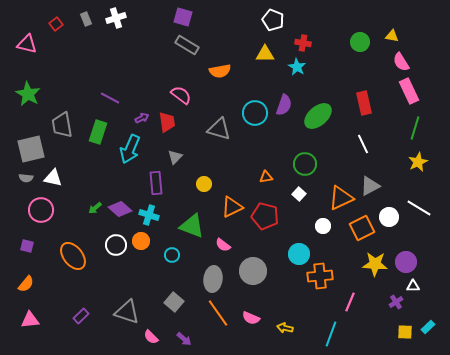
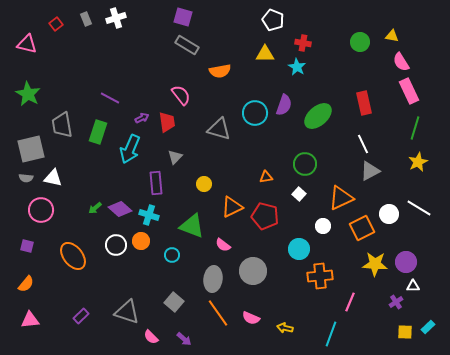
pink semicircle at (181, 95): rotated 15 degrees clockwise
gray triangle at (370, 186): moved 15 px up
white circle at (389, 217): moved 3 px up
cyan circle at (299, 254): moved 5 px up
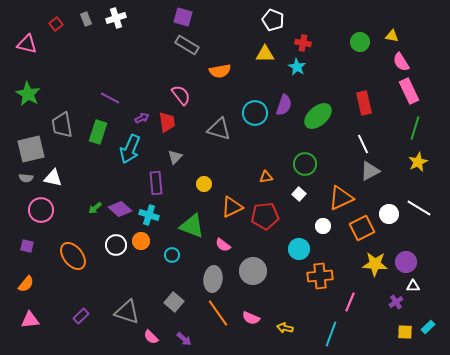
red pentagon at (265, 216): rotated 20 degrees counterclockwise
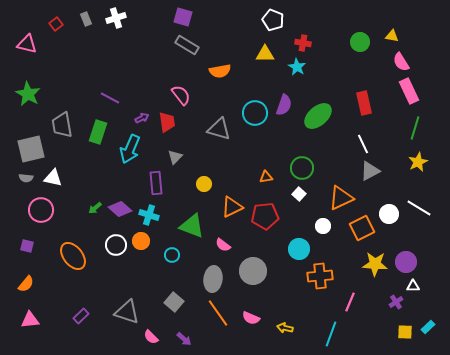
green circle at (305, 164): moved 3 px left, 4 px down
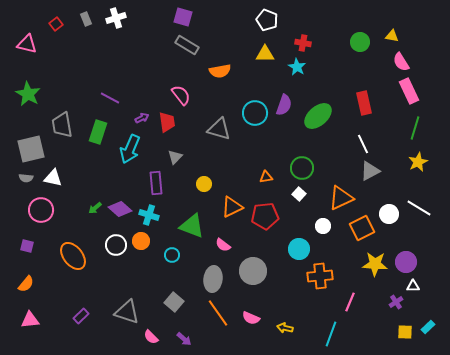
white pentagon at (273, 20): moved 6 px left
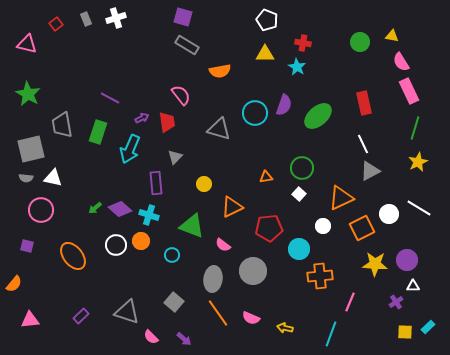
red pentagon at (265, 216): moved 4 px right, 12 px down
purple circle at (406, 262): moved 1 px right, 2 px up
orange semicircle at (26, 284): moved 12 px left
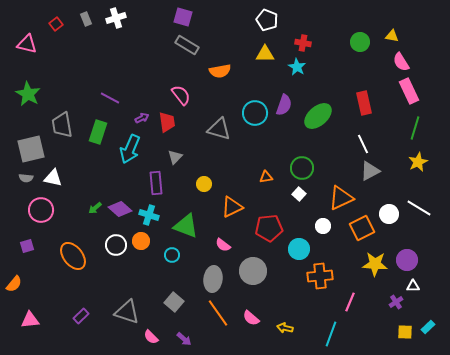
green triangle at (192, 226): moved 6 px left
purple square at (27, 246): rotated 32 degrees counterclockwise
pink semicircle at (251, 318): rotated 18 degrees clockwise
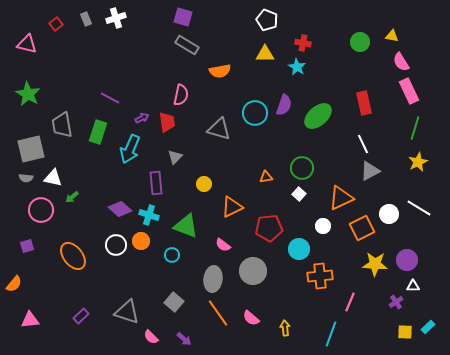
pink semicircle at (181, 95): rotated 50 degrees clockwise
green arrow at (95, 208): moved 23 px left, 11 px up
yellow arrow at (285, 328): rotated 70 degrees clockwise
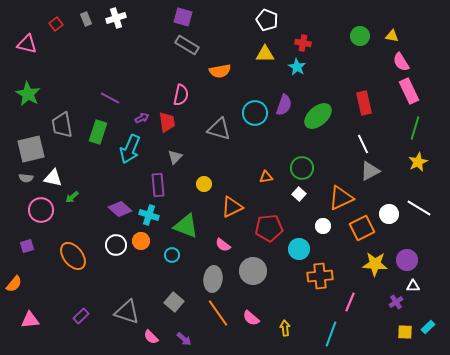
green circle at (360, 42): moved 6 px up
purple rectangle at (156, 183): moved 2 px right, 2 px down
